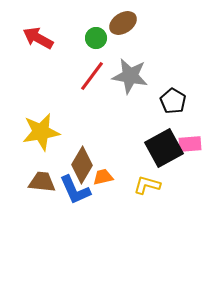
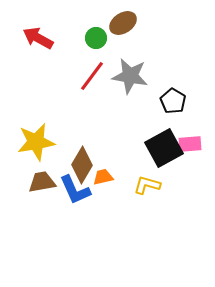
yellow star: moved 5 px left, 10 px down
brown trapezoid: rotated 16 degrees counterclockwise
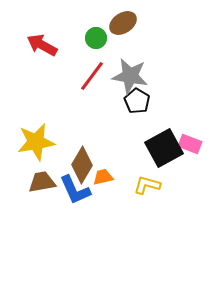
red arrow: moved 4 px right, 7 px down
black pentagon: moved 36 px left
pink rectangle: rotated 25 degrees clockwise
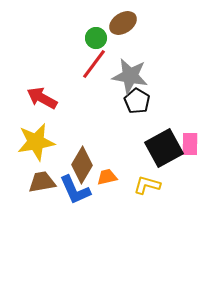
red arrow: moved 53 px down
red line: moved 2 px right, 12 px up
pink rectangle: rotated 70 degrees clockwise
orange trapezoid: moved 4 px right
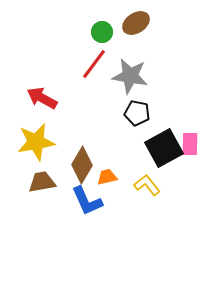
brown ellipse: moved 13 px right
green circle: moved 6 px right, 6 px up
black pentagon: moved 12 px down; rotated 20 degrees counterclockwise
yellow L-shape: rotated 36 degrees clockwise
blue L-shape: moved 12 px right, 11 px down
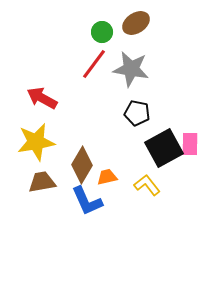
gray star: moved 1 px right, 7 px up
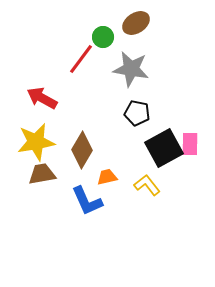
green circle: moved 1 px right, 5 px down
red line: moved 13 px left, 5 px up
brown diamond: moved 15 px up
brown trapezoid: moved 8 px up
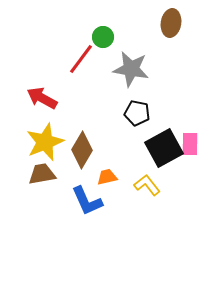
brown ellipse: moved 35 px right; rotated 48 degrees counterclockwise
yellow star: moved 9 px right; rotated 12 degrees counterclockwise
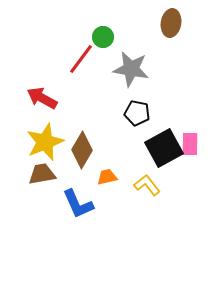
blue L-shape: moved 9 px left, 3 px down
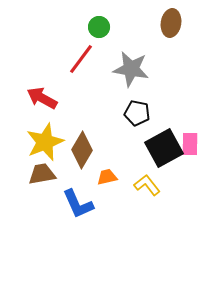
green circle: moved 4 px left, 10 px up
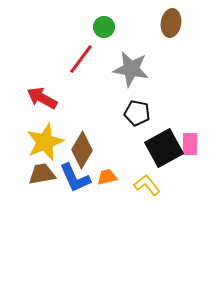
green circle: moved 5 px right
blue L-shape: moved 3 px left, 26 px up
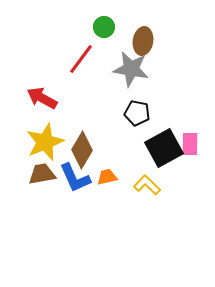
brown ellipse: moved 28 px left, 18 px down
yellow L-shape: rotated 8 degrees counterclockwise
